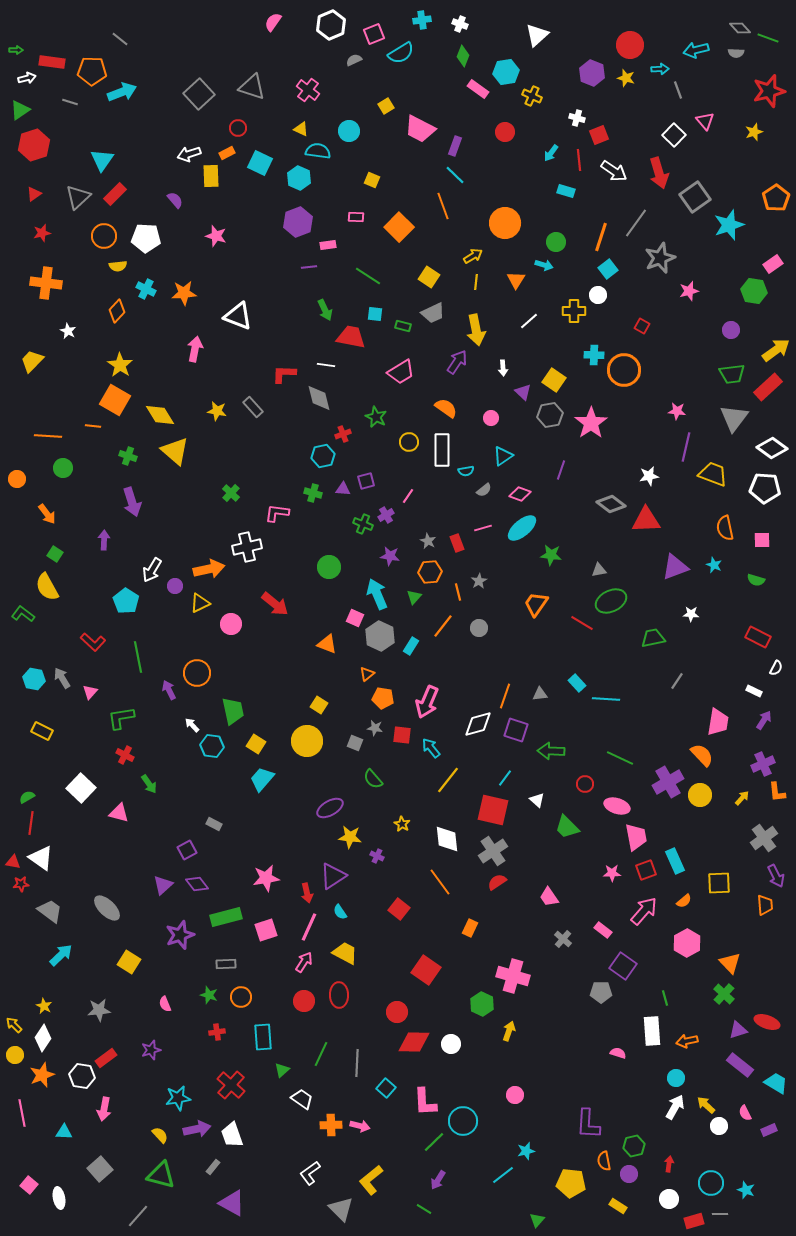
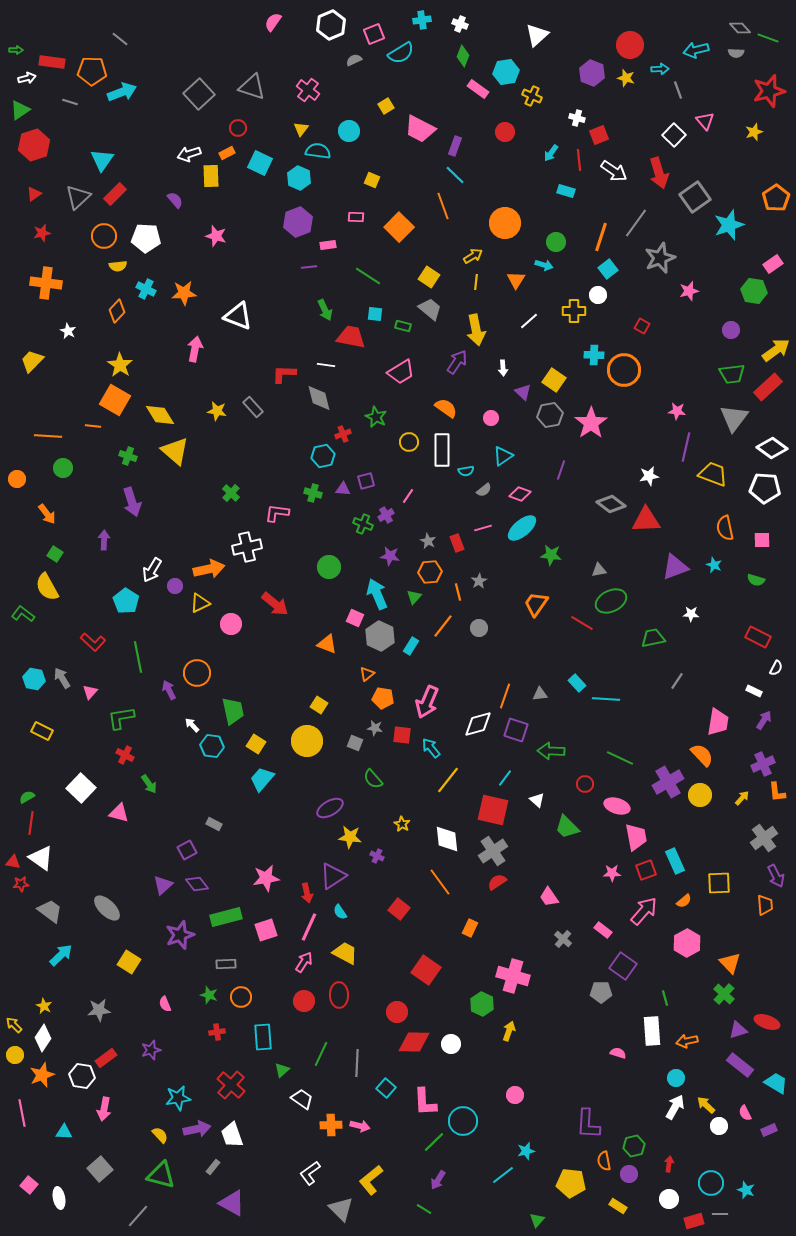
yellow triangle at (301, 129): rotated 42 degrees clockwise
gray trapezoid at (433, 313): moved 3 px left, 4 px up; rotated 115 degrees counterclockwise
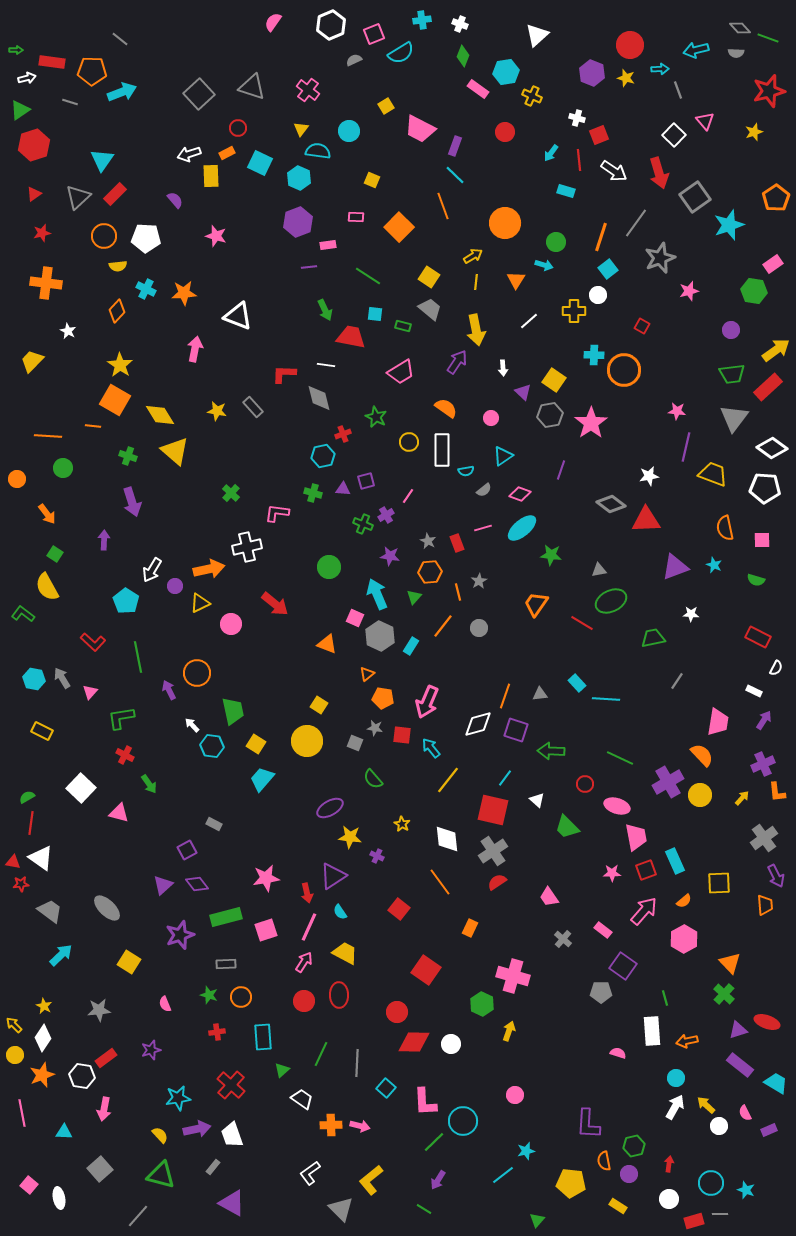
pink hexagon at (687, 943): moved 3 px left, 4 px up
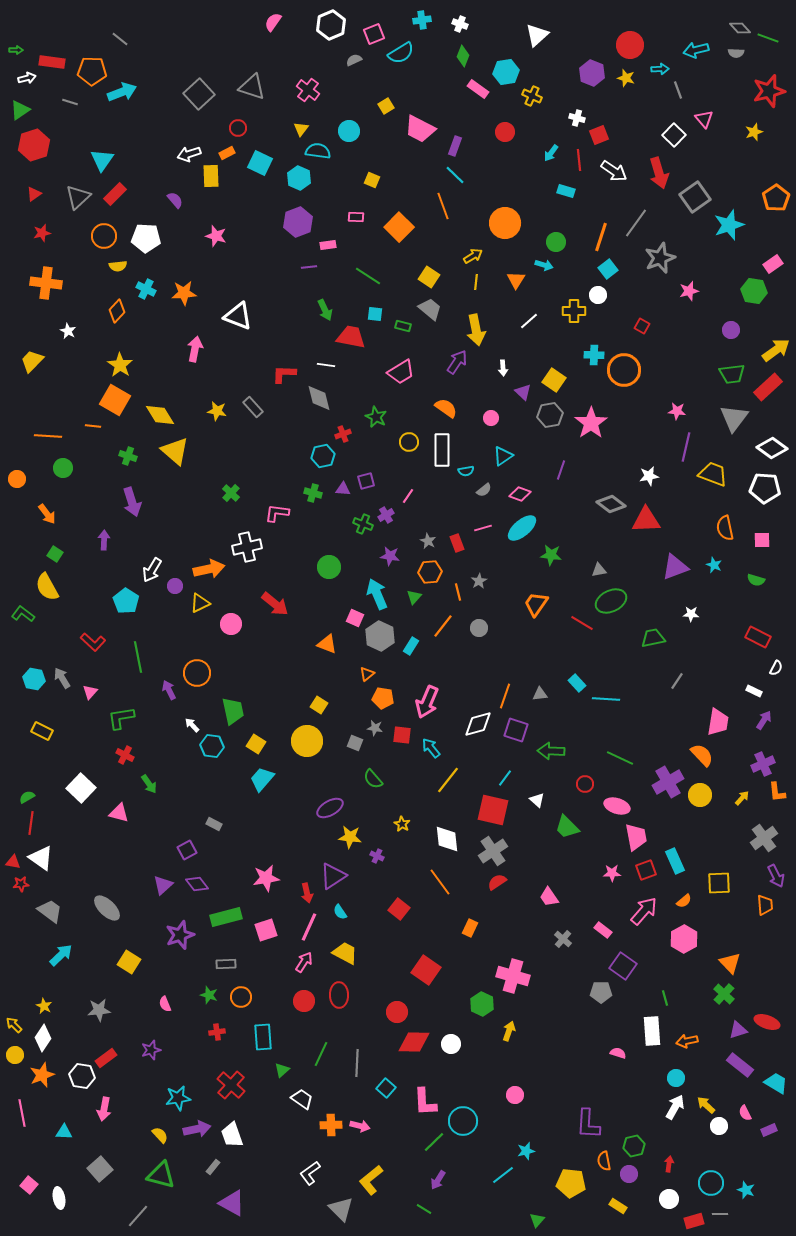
pink triangle at (705, 121): moved 1 px left, 2 px up
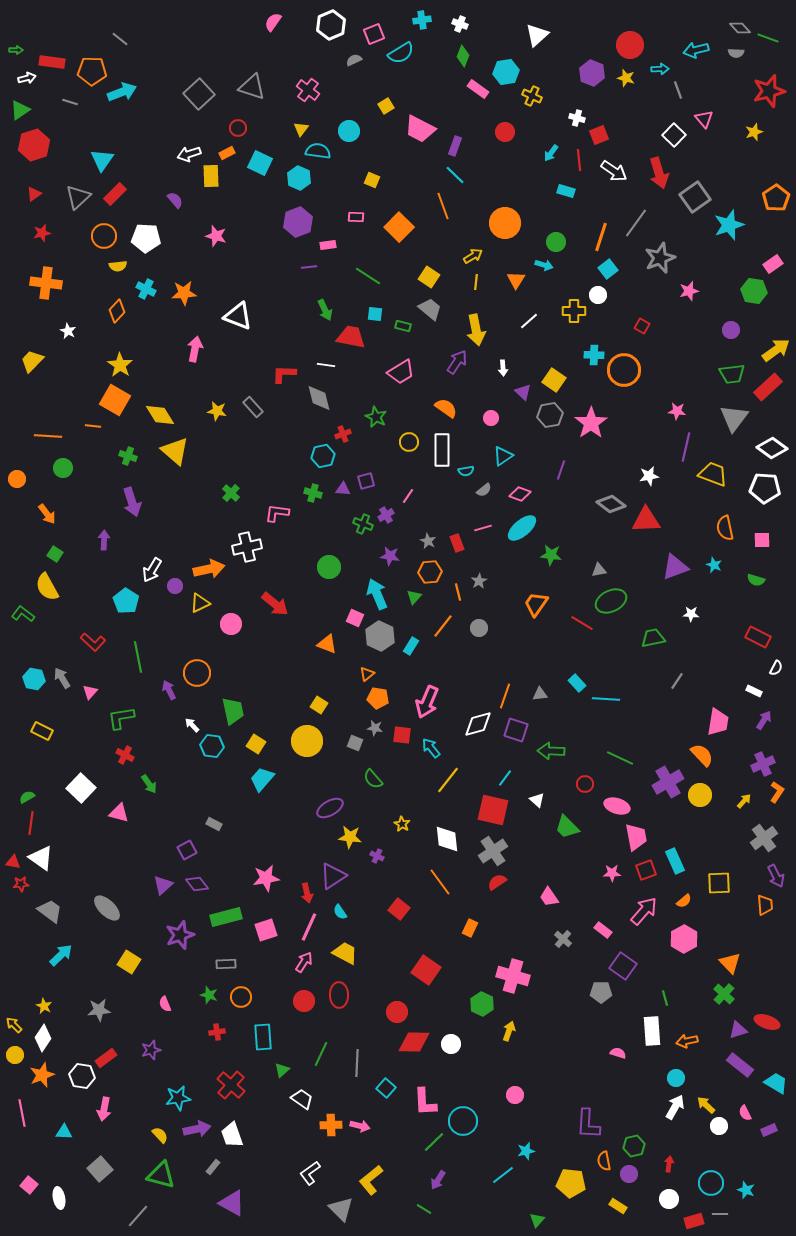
orange pentagon at (383, 698): moved 5 px left
orange L-shape at (777, 792): rotated 140 degrees counterclockwise
yellow arrow at (742, 798): moved 2 px right, 3 px down
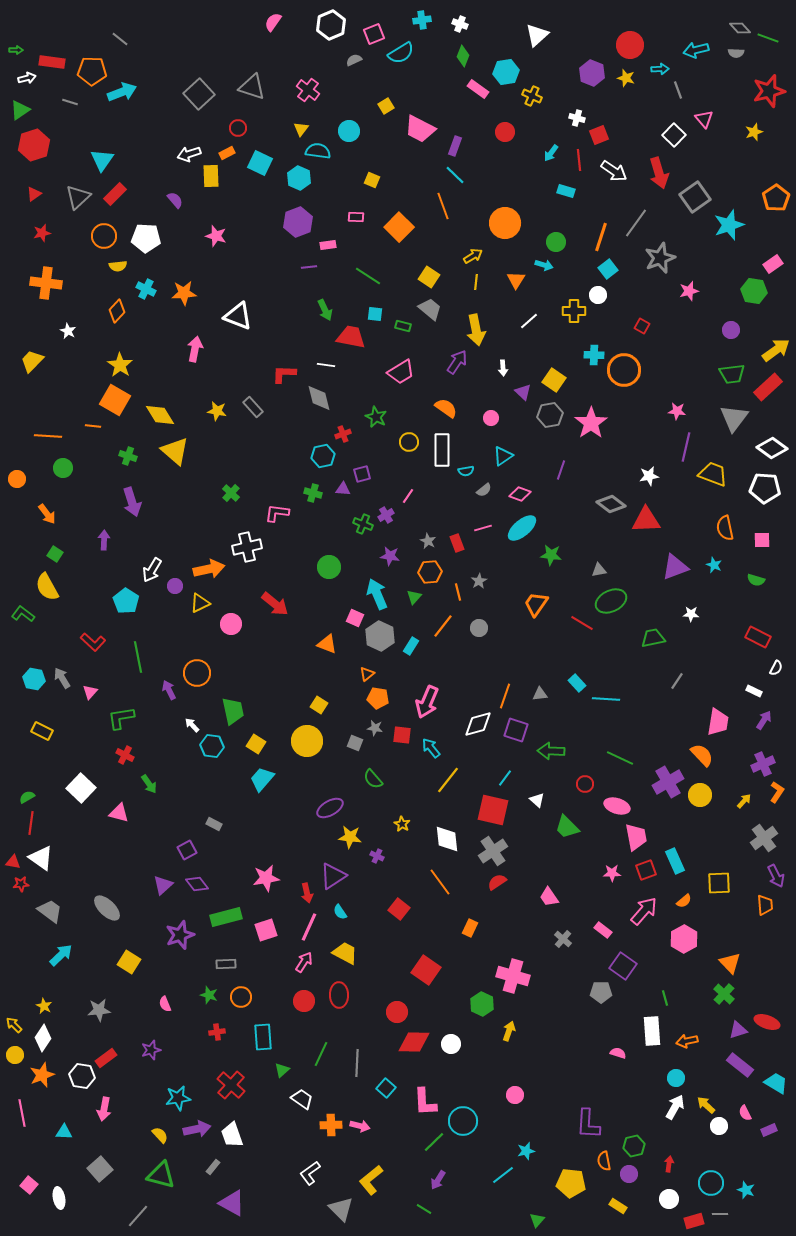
purple square at (366, 481): moved 4 px left, 7 px up
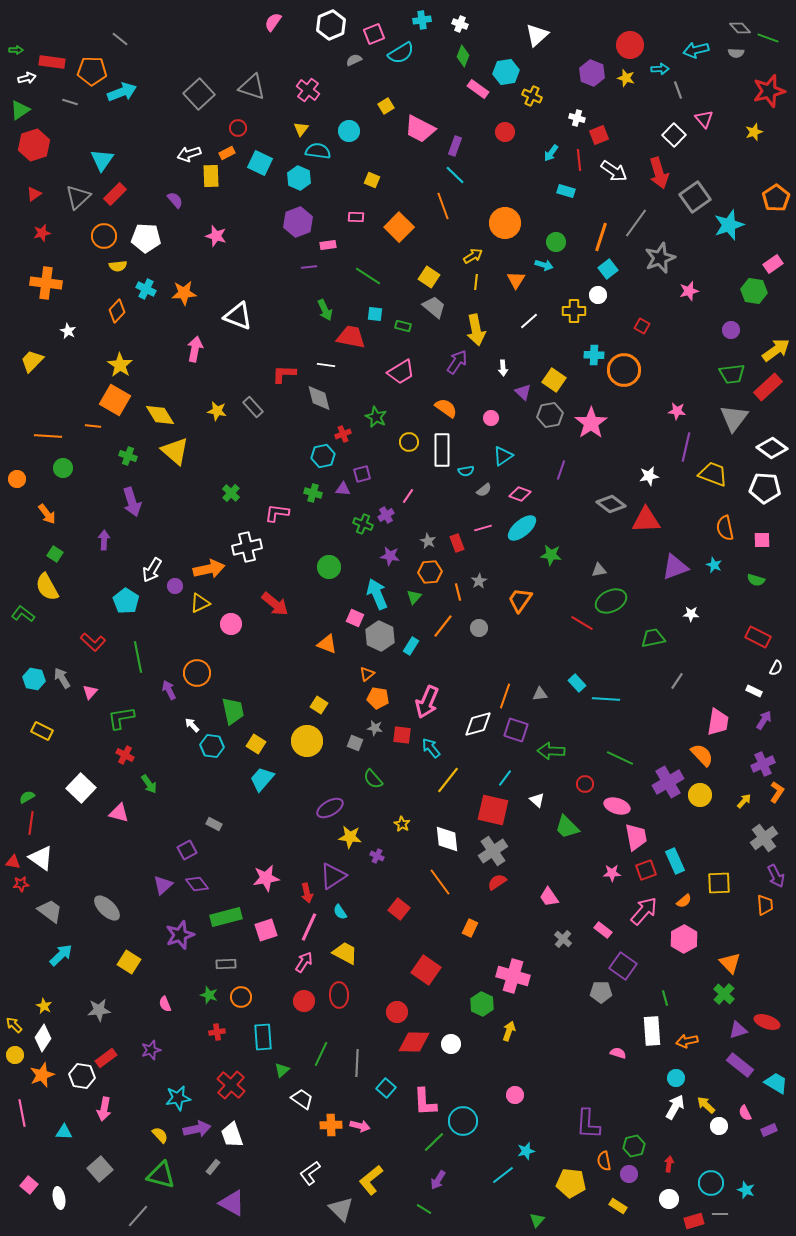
gray trapezoid at (430, 309): moved 4 px right, 2 px up
orange trapezoid at (536, 604): moved 16 px left, 4 px up
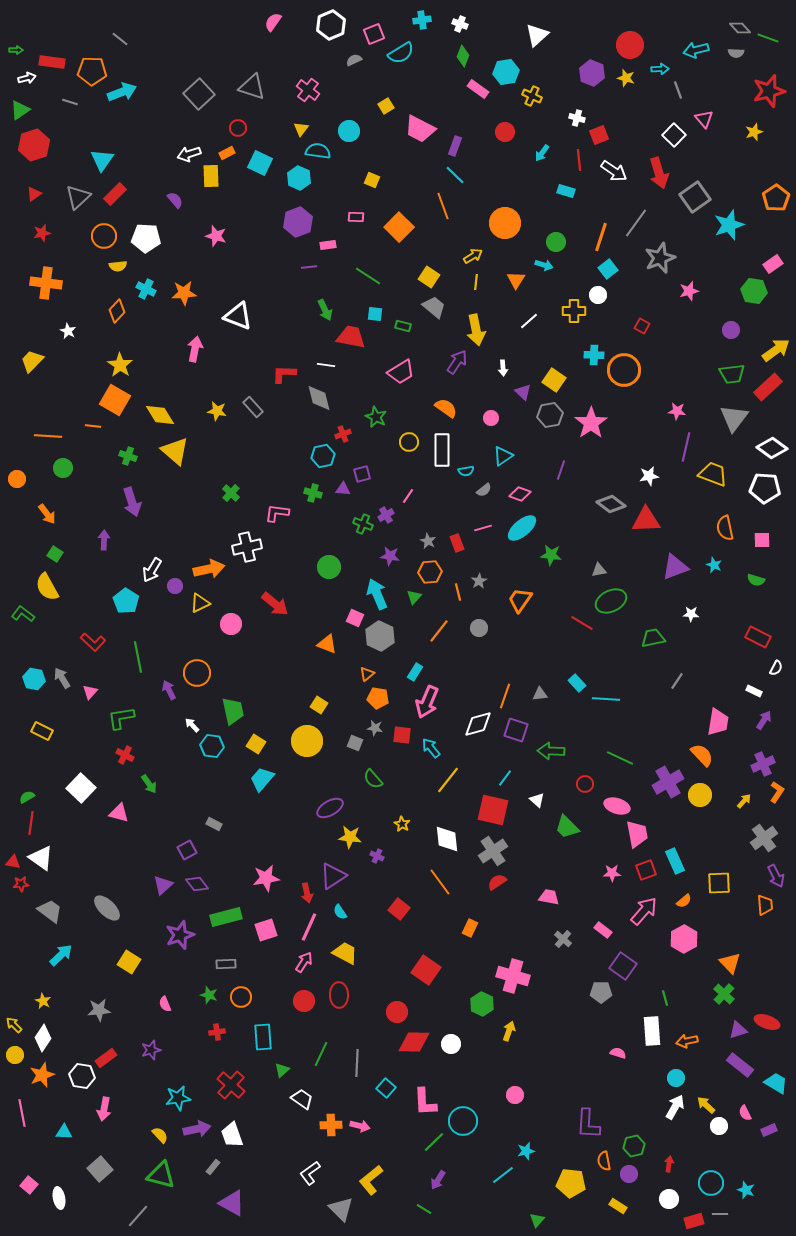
cyan arrow at (551, 153): moved 9 px left
orange line at (443, 626): moved 4 px left, 5 px down
cyan rectangle at (411, 646): moved 4 px right, 26 px down
pink trapezoid at (636, 837): moved 1 px right, 3 px up
pink trapezoid at (549, 897): rotated 135 degrees clockwise
yellow star at (44, 1006): moved 1 px left, 5 px up
